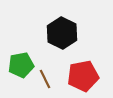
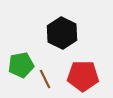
red pentagon: rotated 12 degrees clockwise
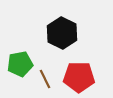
green pentagon: moved 1 px left, 1 px up
red pentagon: moved 4 px left, 1 px down
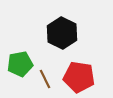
red pentagon: rotated 8 degrees clockwise
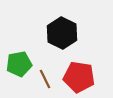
green pentagon: moved 1 px left
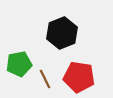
black hexagon: rotated 12 degrees clockwise
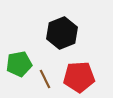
red pentagon: rotated 12 degrees counterclockwise
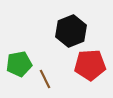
black hexagon: moved 9 px right, 2 px up
red pentagon: moved 11 px right, 12 px up
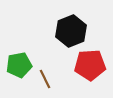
green pentagon: moved 1 px down
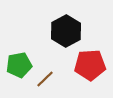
black hexagon: moved 5 px left; rotated 8 degrees counterclockwise
brown line: rotated 72 degrees clockwise
